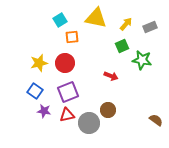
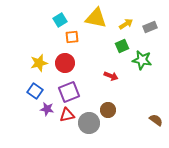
yellow arrow: rotated 16 degrees clockwise
purple square: moved 1 px right
purple star: moved 3 px right, 2 px up
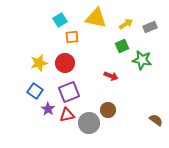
purple star: moved 1 px right; rotated 24 degrees clockwise
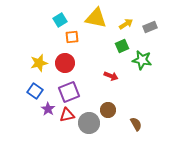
brown semicircle: moved 20 px left, 4 px down; rotated 24 degrees clockwise
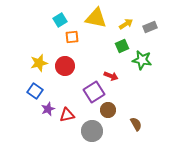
red circle: moved 3 px down
purple square: moved 25 px right; rotated 10 degrees counterclockwise
purple star: rotated 16 degrees clockwise
gray circle: moved 3 px right, 8 px down
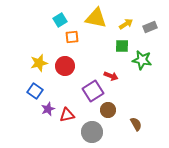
green square: rotated 24 degrees clockwise
purple square: moved 1 px left, 1 px up
gray circle: moved 1 px down
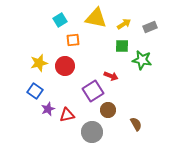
yellow arrow: moved 2 px left
orange square: moved 1 px right, 3 px down
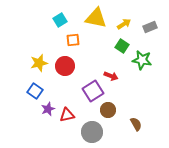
green square: rotated 32 degrees clockwise
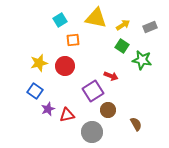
yellow arrow: moved 1 px left, 1 px down
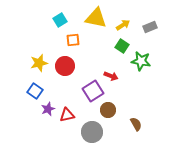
green star: moved 1 px left, 1 px down
